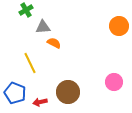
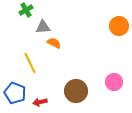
brown circle: moved 8 px right, 1 px up
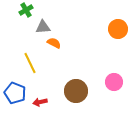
orange circle: moved 1 px left, 3 px down
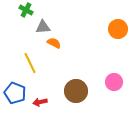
green cross: rotated 32 degrees counterclockwise
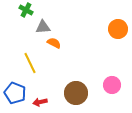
pink circle: moved 2 px left, 3 px down
brown circle: moved 2 px down
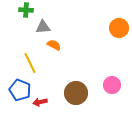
green cross: rotated 24 degrees counterclockwise
orange circle: moved 1 px right, 1 px up
orange semicircle: moved 2 px down
blue pentagon: moved 5 px right, 3 px up
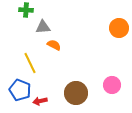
red arrow: moved 1 px up
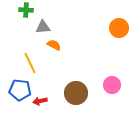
blue pentagon: rotated 15 degrees counterclockwise
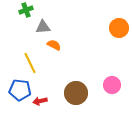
green cross: rotated 24 degrees counterclockwise
